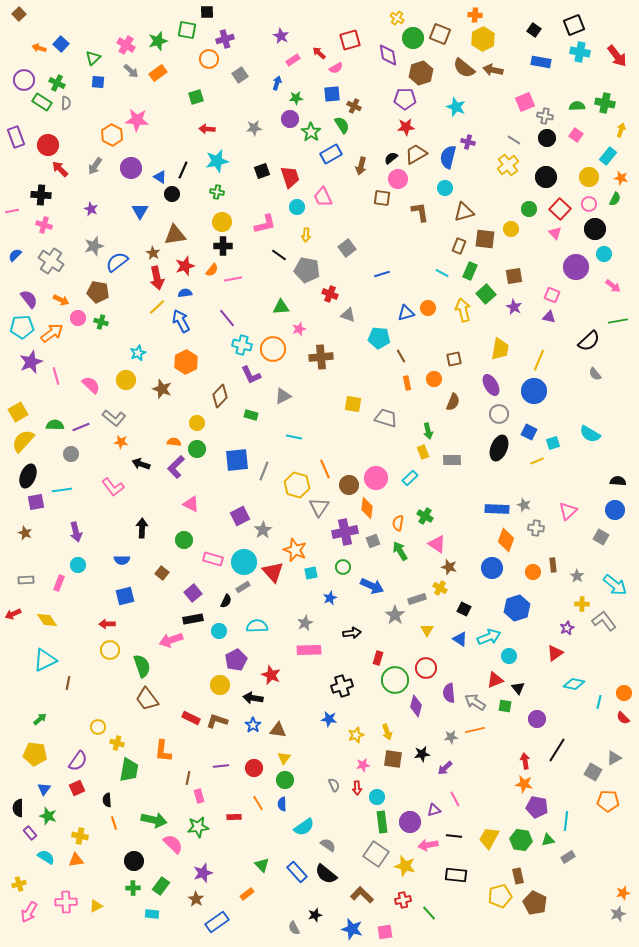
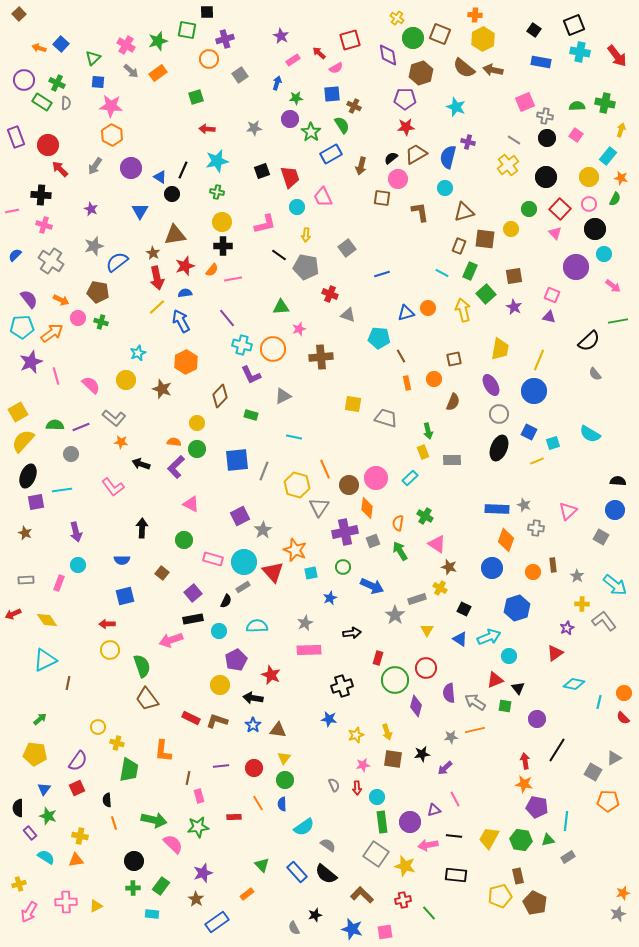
pink star at (137, 120): moved 26 px left, 14 px up
gray pentagon at (307, 270): moved 1 px left, 3 px up
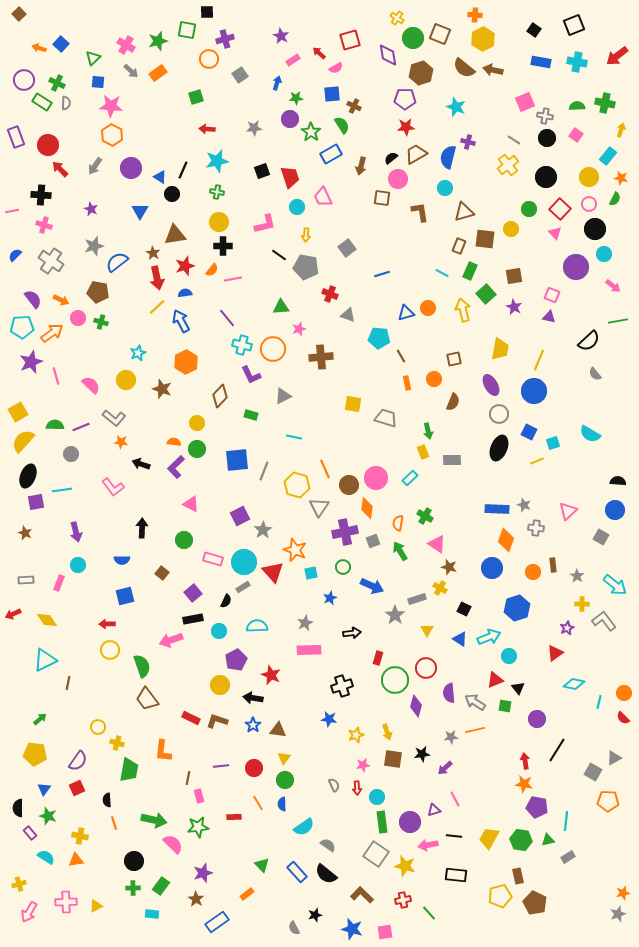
cyan cross at (580, 52): moved 3 px left, 10 px down
red arrow at (617, 56): rotated 90 degrees clockwise
yellow circle at (222, 222): moved 3 px left
purple semicircle at (29, 299): moved 4 px right
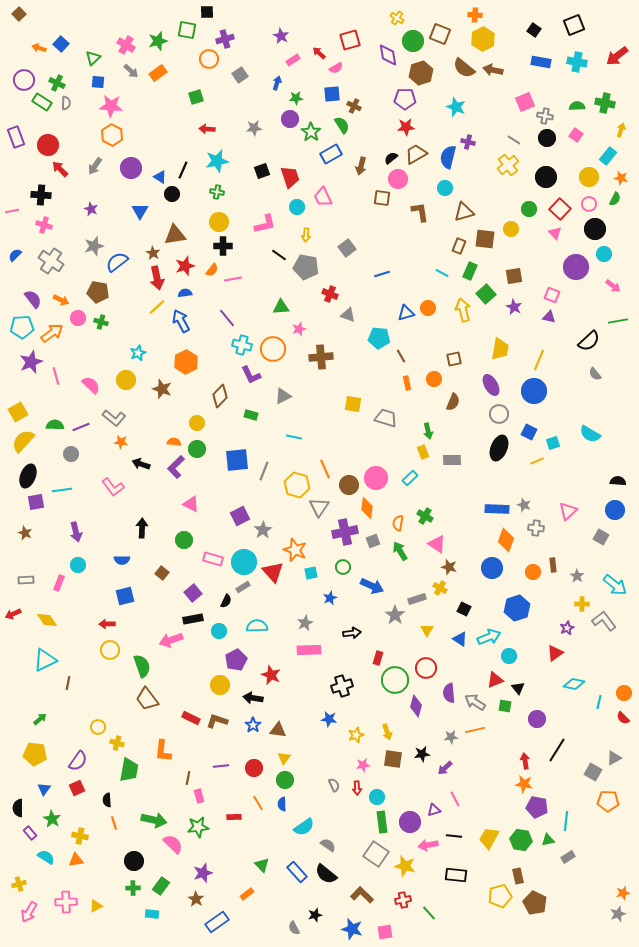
green circle at (413, 38): moved 3 px down
green star at (48, 816): moved 4 px right, 3 px down; rotated 12 degrees clockwise
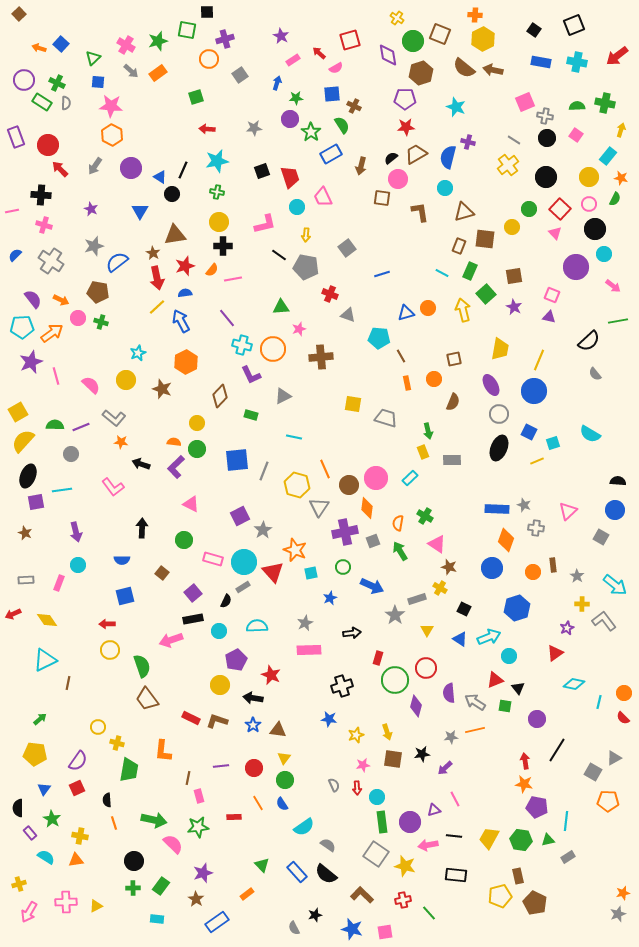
yellow circle at (511, 229): moved 1 px right, 2 px up
blue semicircle at (282, 804): rotated 32 degrees counterclockwise
cyan rectangle at (152, 914): moved 5 px right, 5 px down
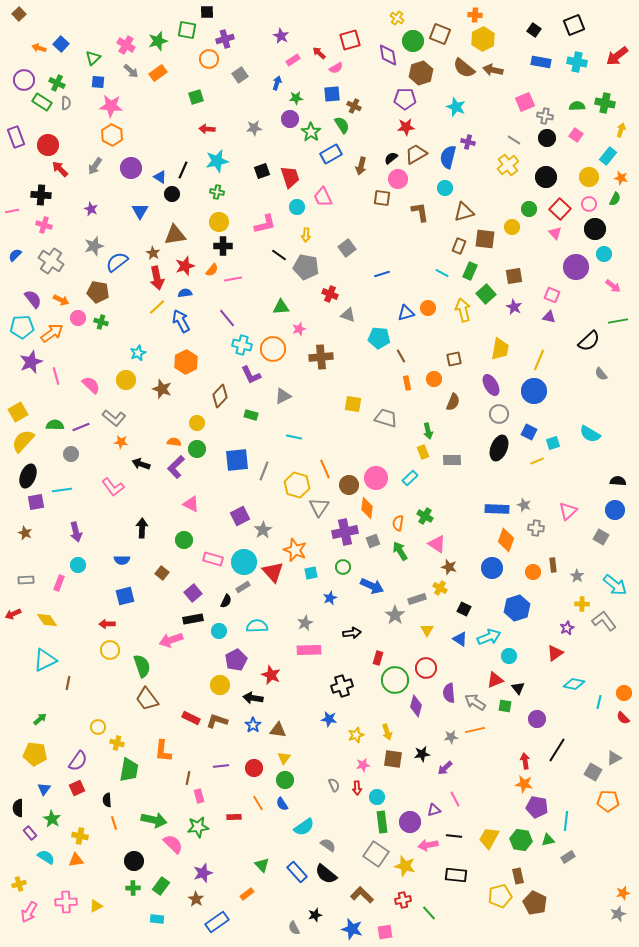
gray semicircle at (595, 374): moved 6 px right
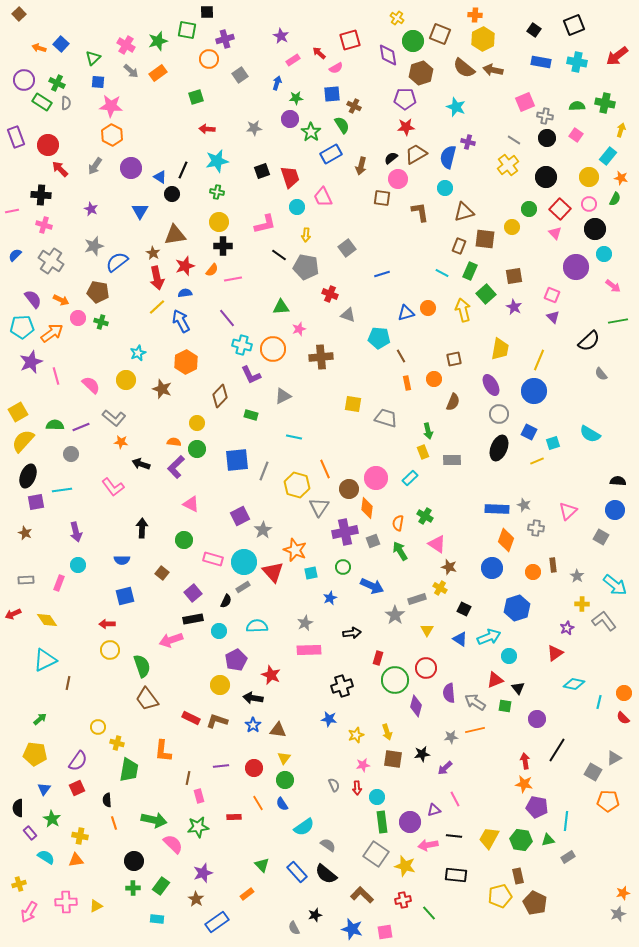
purple triangle at (549, 317): moved 4 px right; rotated 32 degrees clockwise
brown circle at (349, 485): moved 4 px down
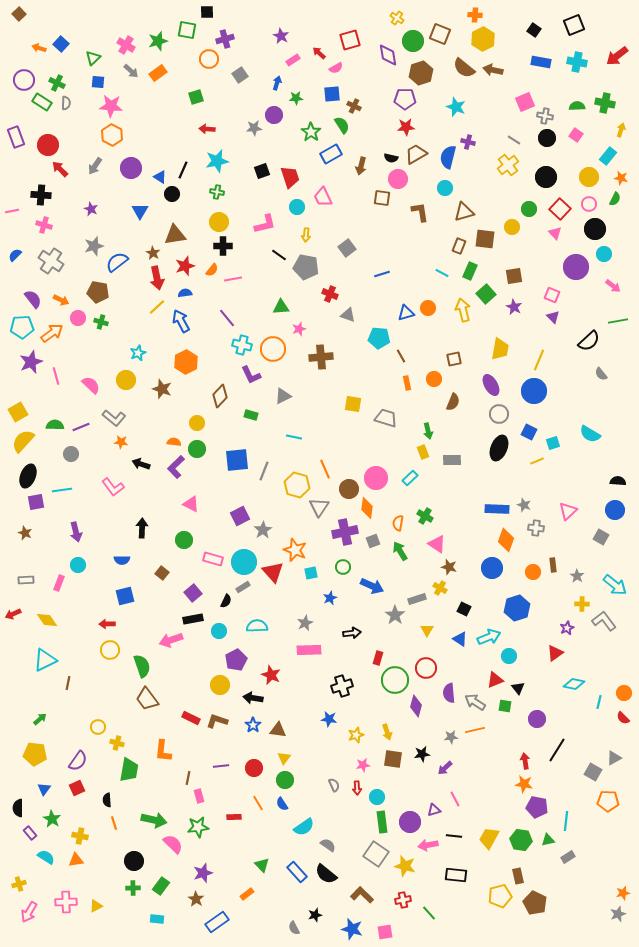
purple circle at (290, 119): moved 16 px left, 4 px up
black semicircle at (391, 158): rotated 128 degrees counterclockwise
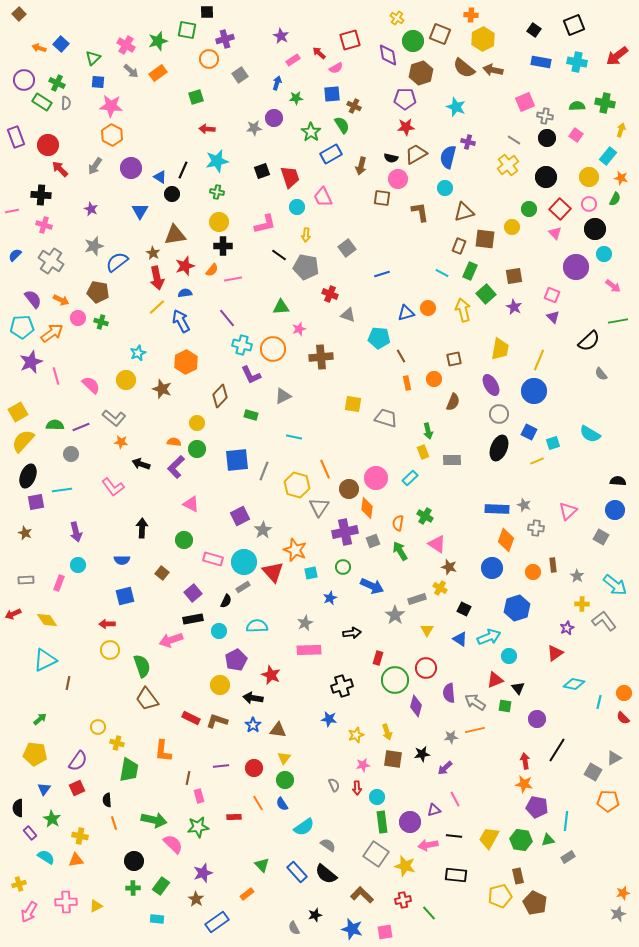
orange cross at (475, 15): moved 4 px left
purple circle at (274, 115): moved 3 px down
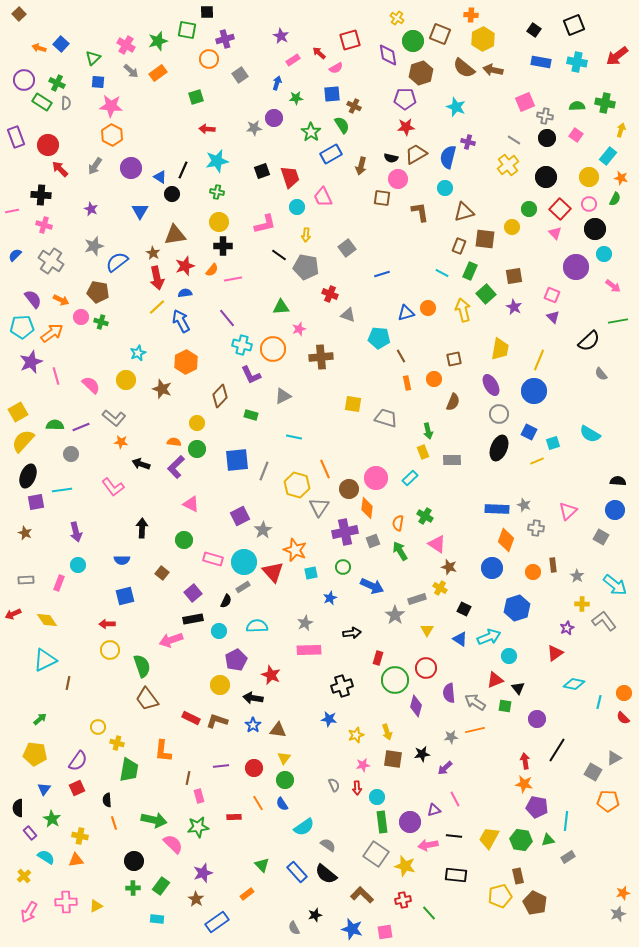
pink circle at (78, 318): moved 3 px right, 1 px up
yellow cross at (19, 884): moved 5 px right, 8 px up; rotated 24 degrees counterclockwise
